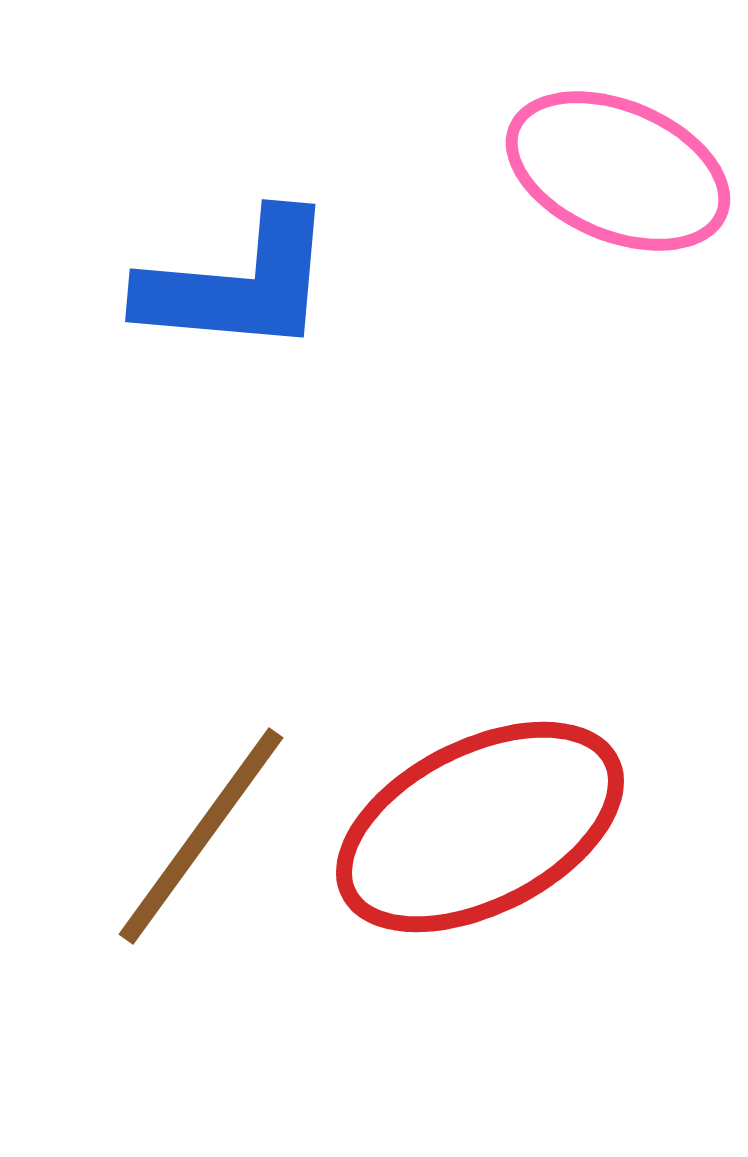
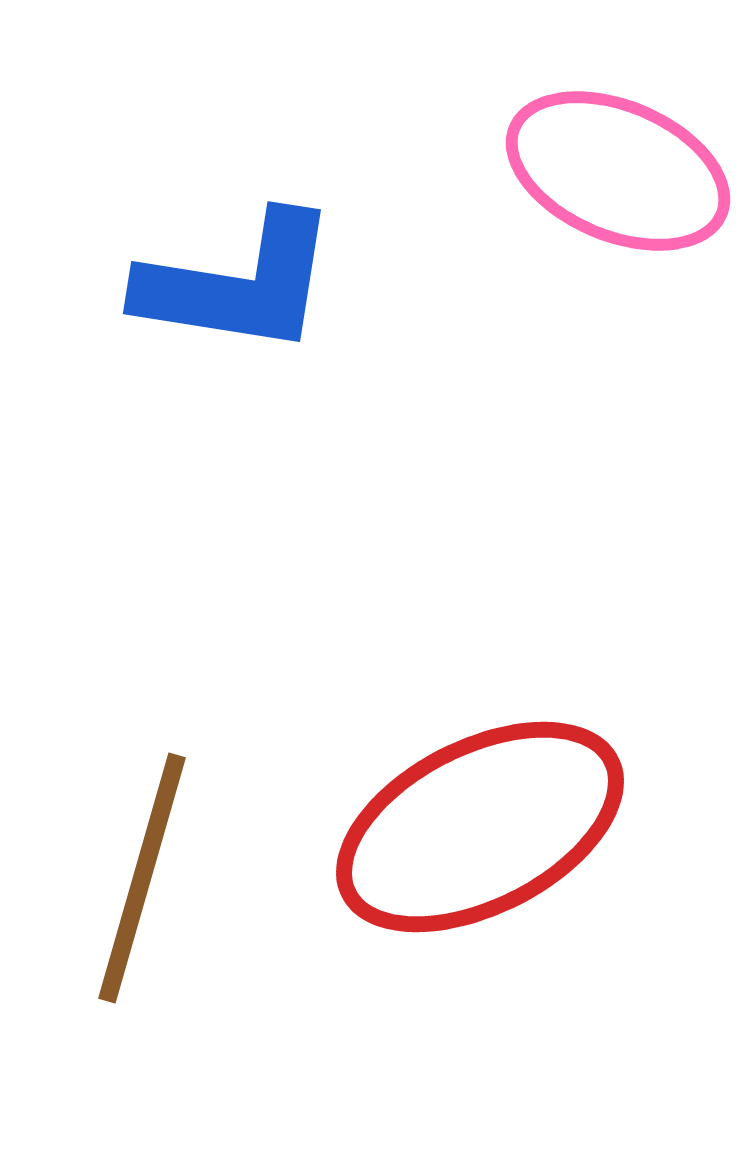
blue L-shape: rotated 4 degrees clockwise
brown line: moved 59 px left, 42 px down; rotated 20 degrees counterclockwise
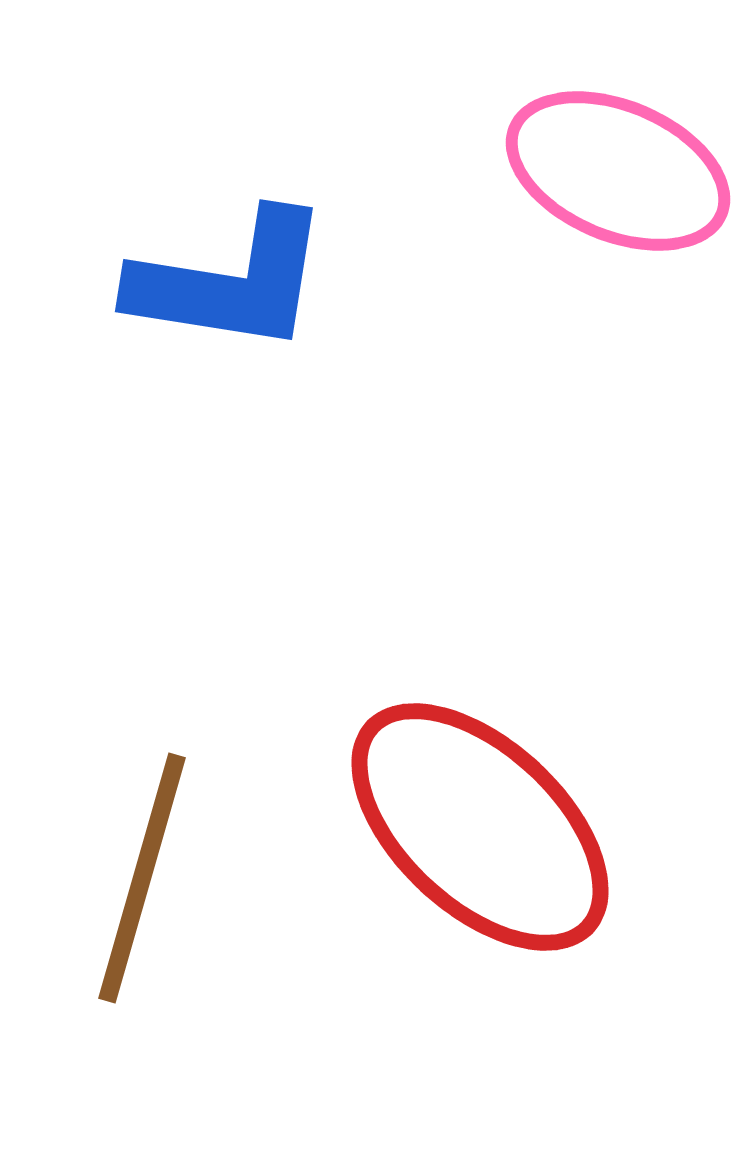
blue L-shape: moved 8 px left, 2 px up
red ellipse: rotated 70 degrees clockwise
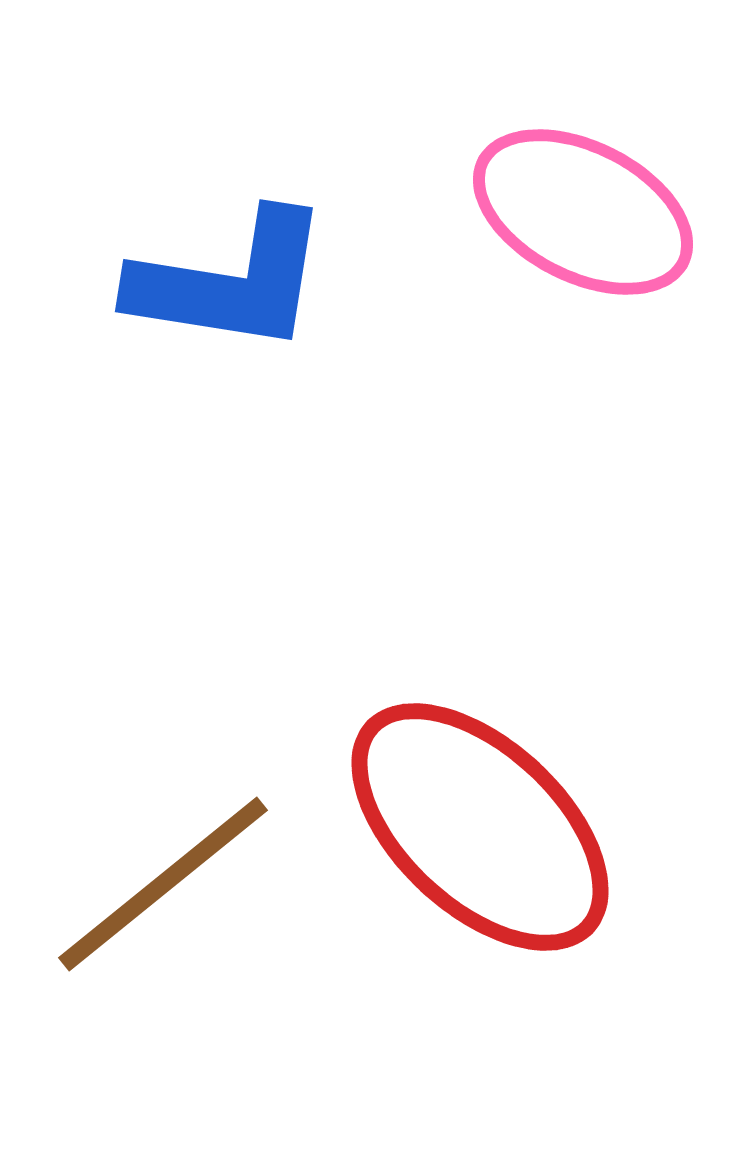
pink ellipse: moved 35 px left, 41 px down; rotated 4 degrees clockwise
brown line: moved 21 px right, 6 px down; rotated 35 degrees clockwise
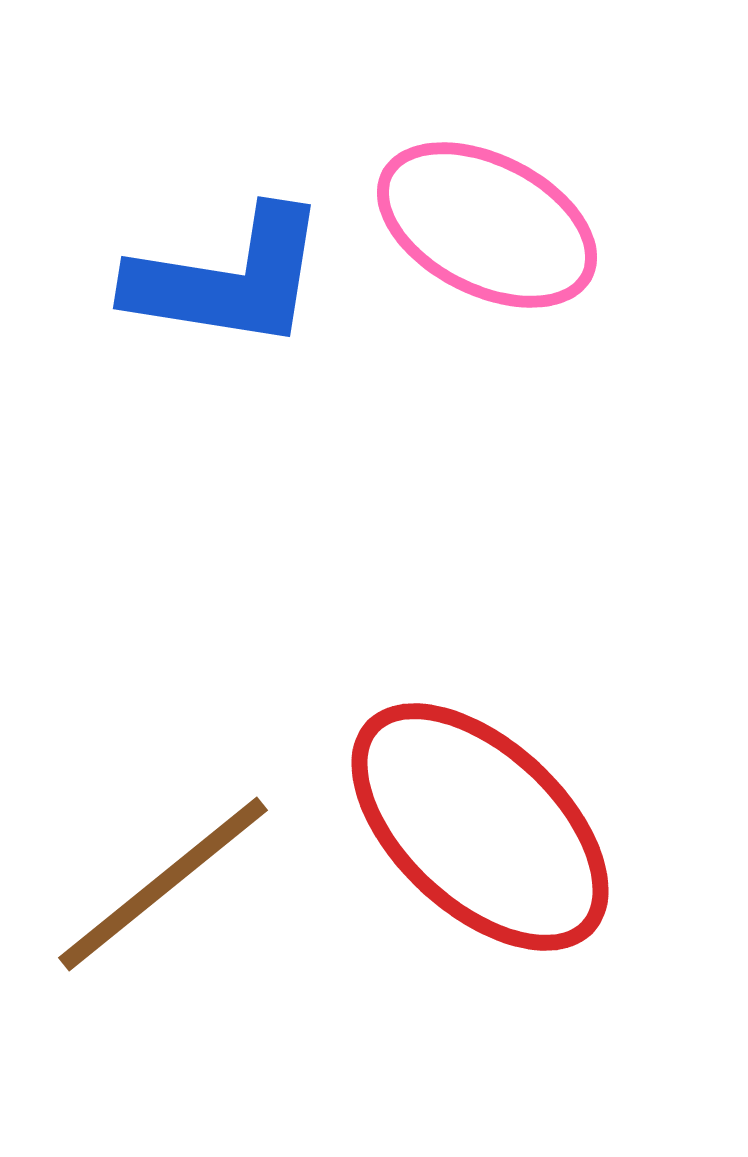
pink ellipse: moved 96 px left, 13 px down
blue L-shape: moved 2 px left, 3 px up
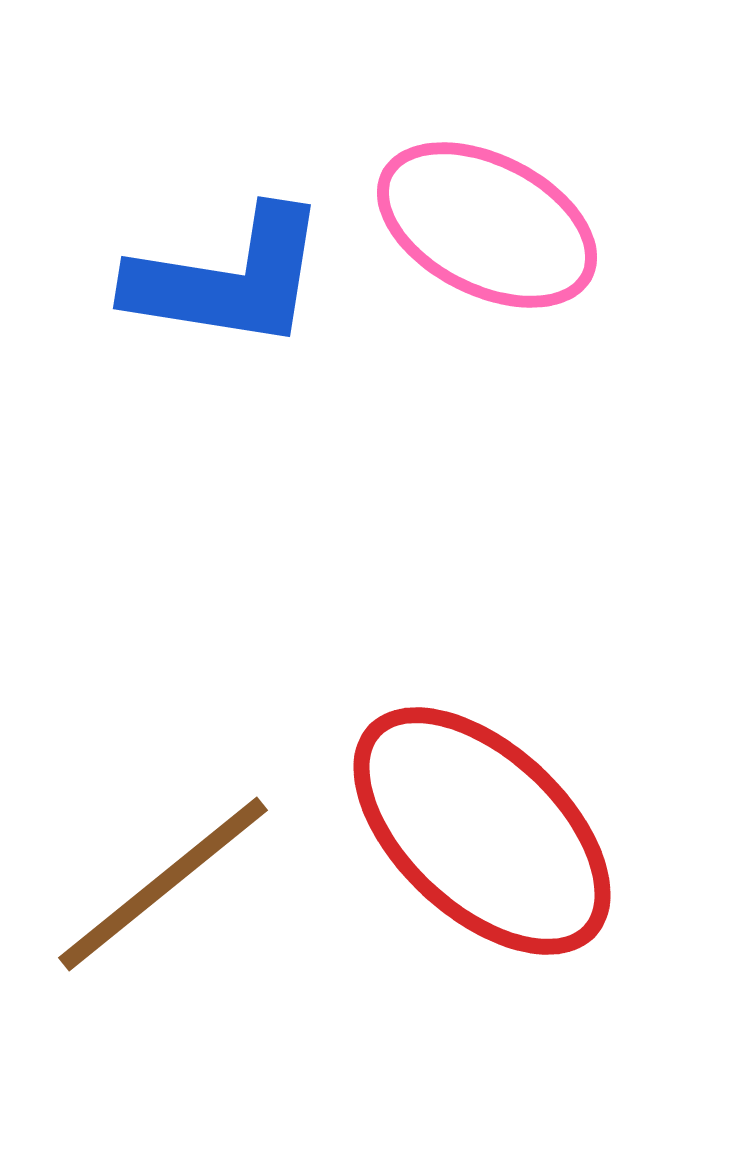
red ellipse: moved 2 px right, 4 px down
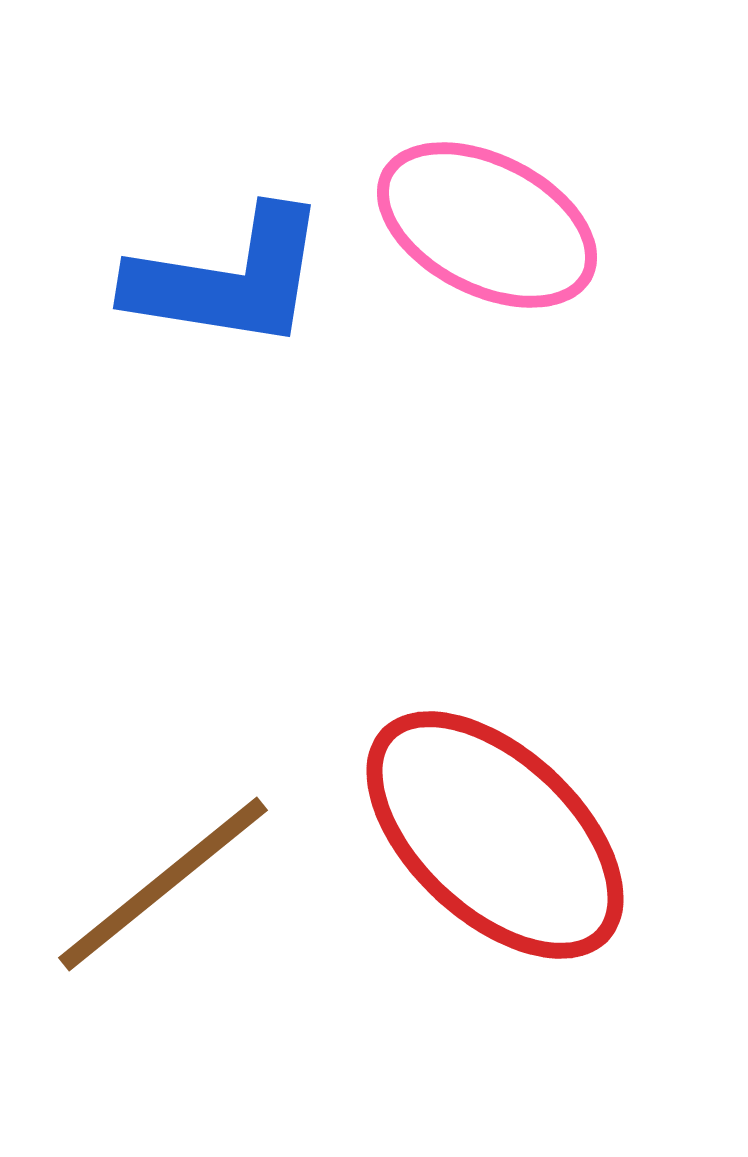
red ellipse: moved 13 px right, 4 px down
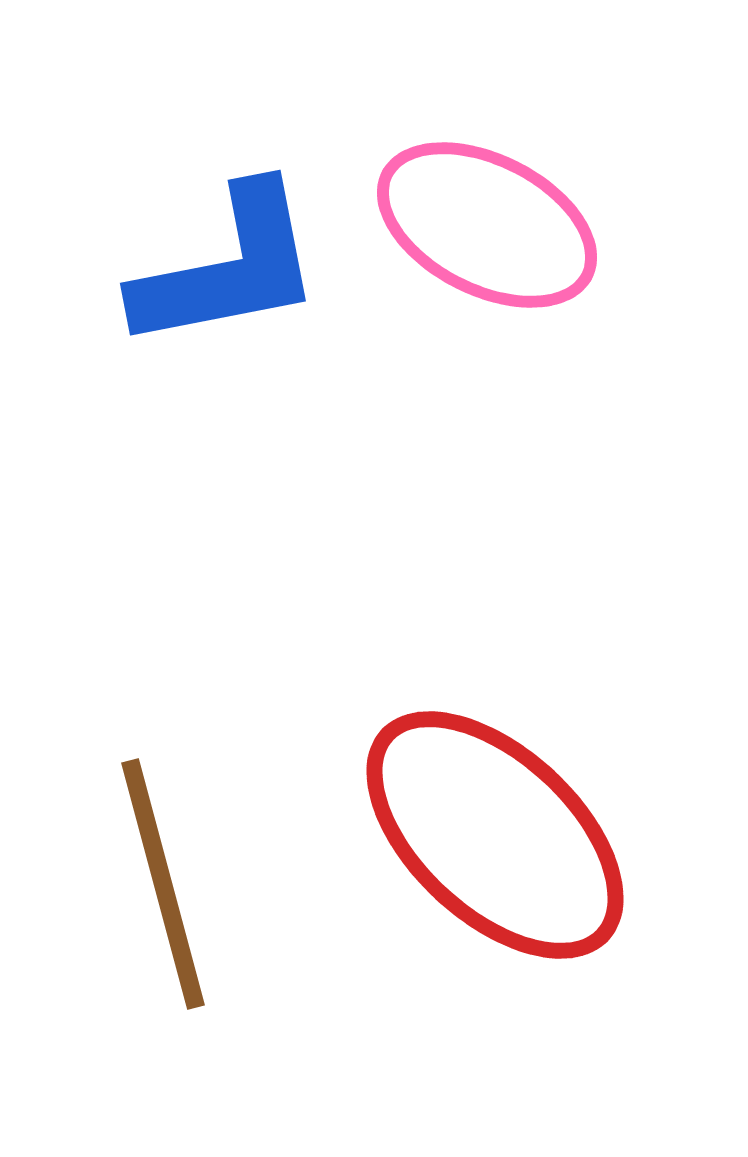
blue L-shape: moved 11 px up; rotated 20 degrees counterclockwise
brown line: rotated 66 degrees counterclockwise
